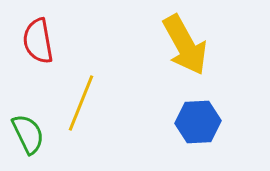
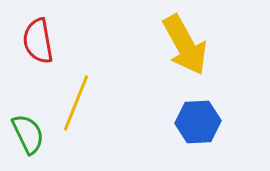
yellow line: moved 5 px left
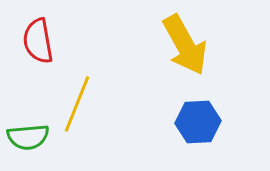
yellow line: moved 1 px right, 1 px down
green semicircle: moved 3 px down; rotated 111 degrees clockwise
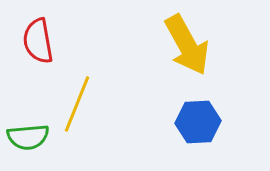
yellow arrow: moved 2 px right
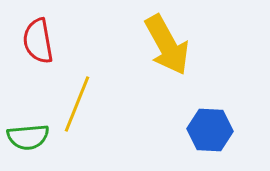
yellow arrow: moved 20 px left
blue hexagon: moved 12 px right, 8 px down; rotated 6 degrees clockwise
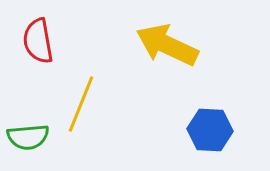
yellow arrow: rotated 144 degrees clockwise
yellow line: moved 4 px right
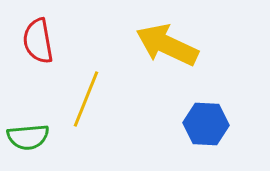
yellow line: moved 5 px right, 5 px up
blue hexagon: moved 4 px left, 6 px up
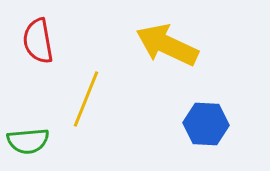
green semicircle: moved 4 px down
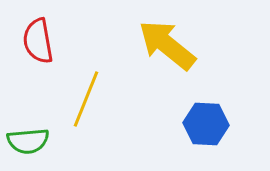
yellow arrow: rotated 14 degrees clockwise
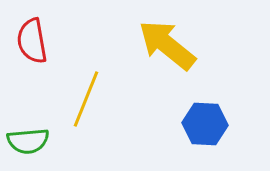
red semicircle: moved 6 px left
blue hexagon: moved 1 px left
